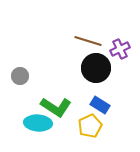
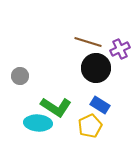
brown line: moved 1 px down
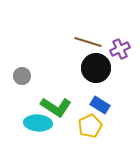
gray circle: moved 2 px right
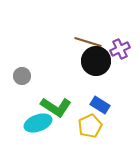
black circle: moved 7 px up
cyan ellipse: rotated 24 degrees counterclockwise
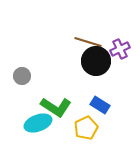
yellow pentagon: moved 4 px left, 2 px down
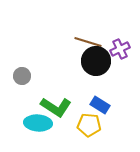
cyan ellipse: rotated 24 degrees clockwise
yellow pentagon: moved 3 px right, 3 px up; rotated 30 degrees clockwise
